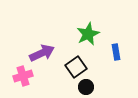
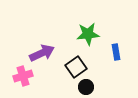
green star: rotated 20 degrees clockwise
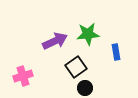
purple arrow: moved 13 px right, 12 px up
black circle: moved 1 px left, 1 px down
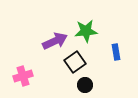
green star: moved 2 px left, 3 px up
black square: moved 1 px left, 5 px up
black circle: moved 3 px up
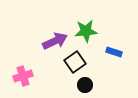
blue rectangle: moved 2 px left; rotated 63 degrees counterclockwise
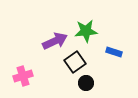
black circle: moved 1 px right, 2 px up
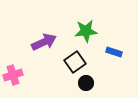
purple arrow: moved 11 px left, 1 px down
pink cross: moved 10 px left, 1 px up
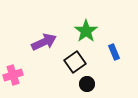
green star: rotated 30 degrees counterclockwise
blue rectangle: rotated 49 degrees clockwise
black circle: moved 1 px right, 1 px down
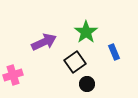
green star: moved 1 px down
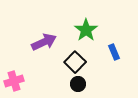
green star: moved 2 px up
black square: rotated 10 degrees counterclockwise
pink cross: moved 1 px right, 6 px down
black circle: moved 9 px left
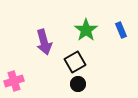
purple arrow: rotated 100 degrees clockwise
blue rectangle: moved 7 px right, 22 px up
black square: rotated 15 degrees clockwise
